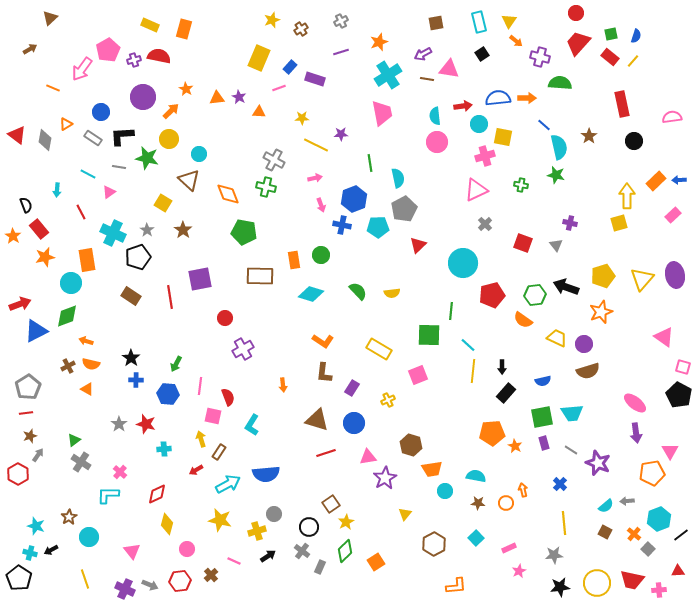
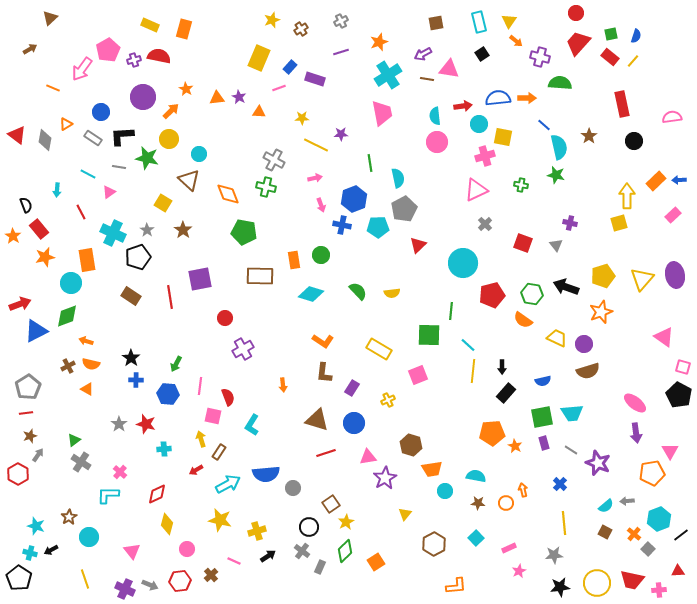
green hexagon at (535, 295): moved 3 px left, 1 px up; rotated 15 degrees clockwise
gray circle at (274, 514): moved 19 px right, 26 px up
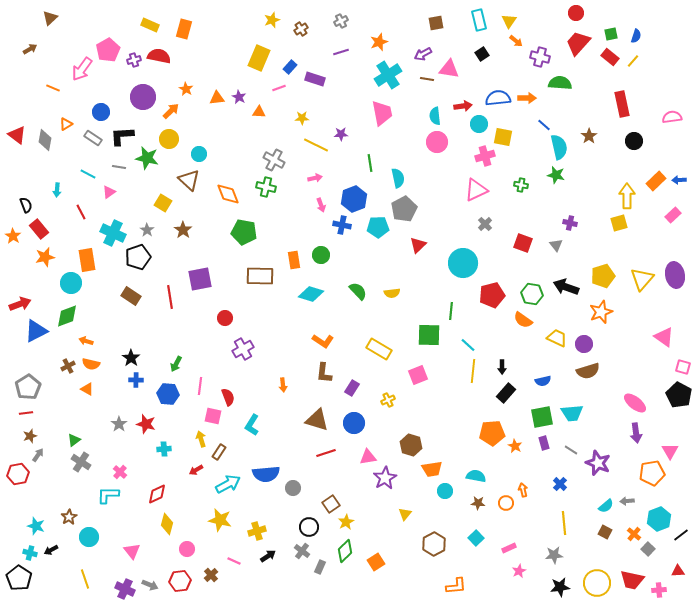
cyan rectangle at (479, 22): moved 2 px up
red hexagon at (18, 474): rotated 20 degrees clockwise
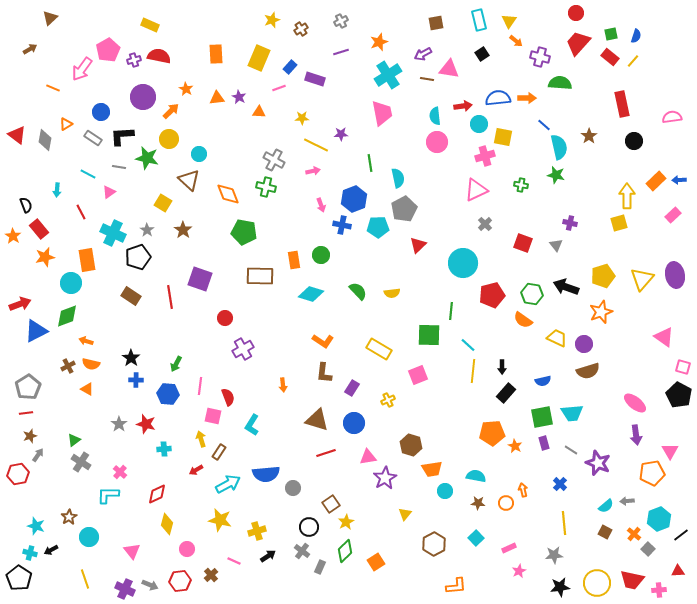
orange rectangle at (184, 29): moved 32 px right, 25 px down; rotated 18 degrees counterclockwise
pink arrow at (315, 178): moved 2 px left, 7 px up
purple square at (200, 279): rotated 30 degrees clockwise
purple arrow at (636, 433): moved 2 px down
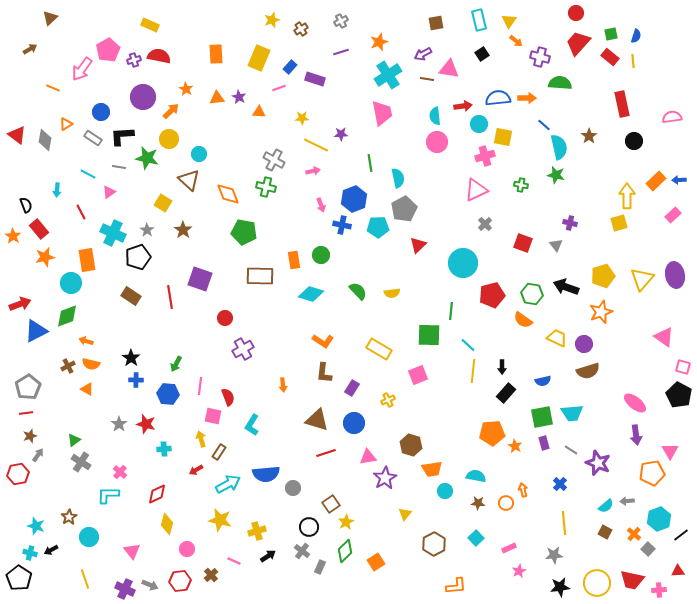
yellow line at (633, 61): rotated 48 degrees counterclockwise
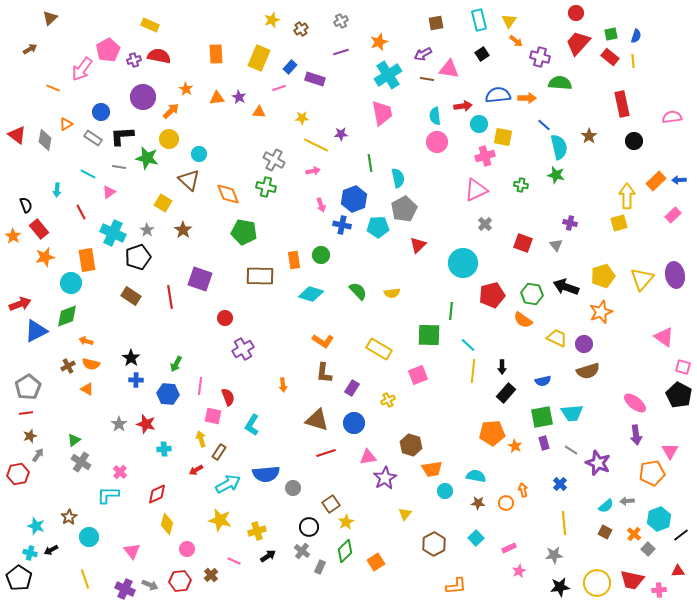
blue semicircle at (498, 98): moved 3 px up
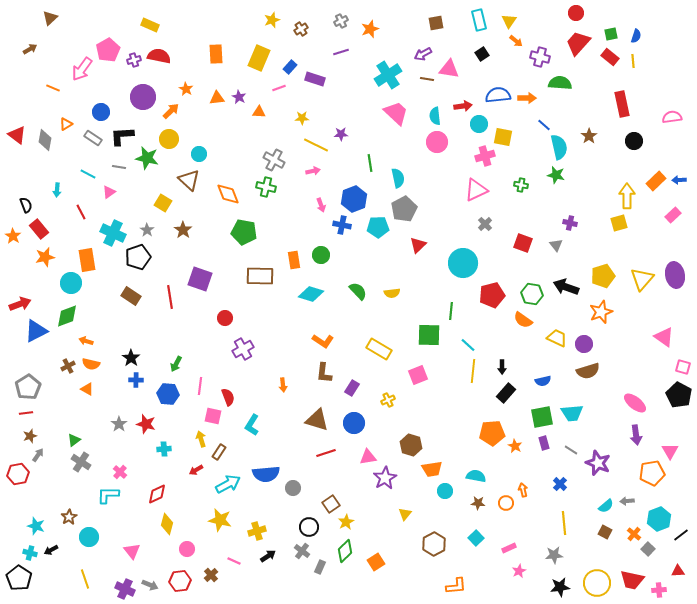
orange star at (379, 42): moved 9 px left, 13 px up
pink trapezoid at (382, 113): moved 14 px right; rotated 36 degrees counterclockwise
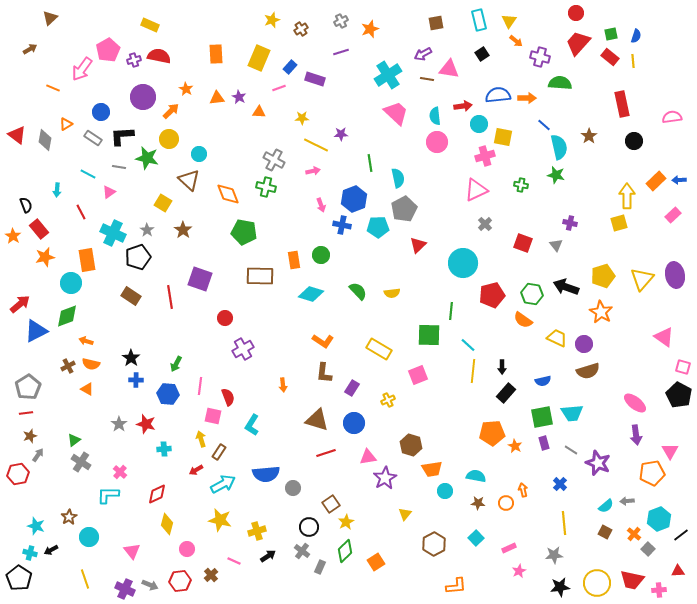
red arrow at (20, 304): rotated 20 degrees counterclockwise
orange star at (601, 312): rotated 20 degrees counterclockwise
cyan arrow at (228, 484): moved 5 px left
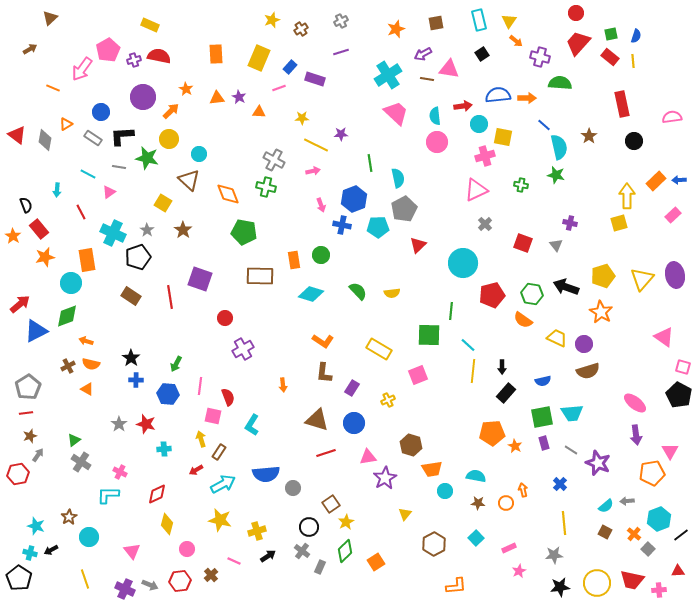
orange star at (370, 29): moved 26 px right
pink cross at (120, 472): rotated 16 degrees counterclockwise
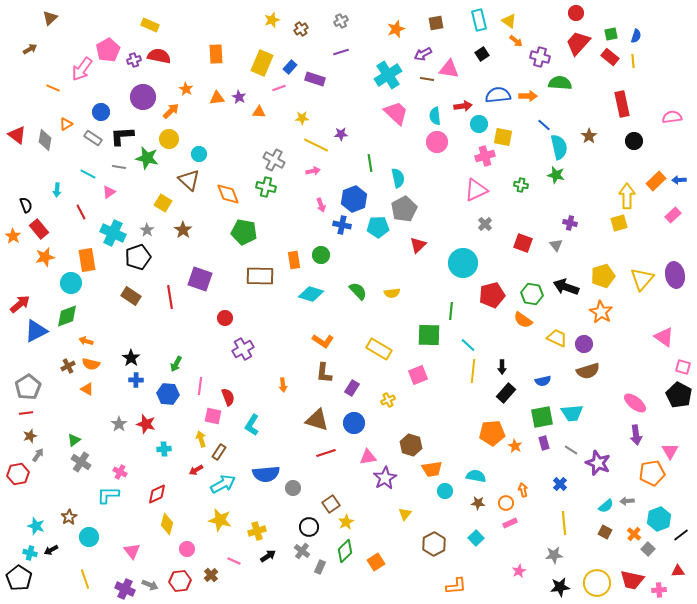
yellow triangle at (509, 21): rotated 28 degrees counterclockwise
yellow rectangle at (259, 58): moved 3 px right, 5 px down
orange arrow at (527, 98): moved 1 px right, 2 px up
pink rectangle at (509, 548): moved 1 px right, 25 px up
